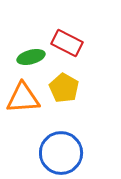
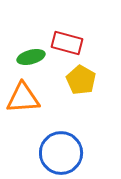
red rectangle: rotated 12 degrees counterclockwise
yellow pentagon: moved 17 px right, 8 px up
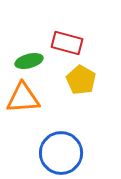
green ellipse: moved 2 px left, 4 px down
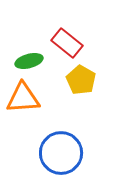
red rectangle: rotated 24 degrees clockwise
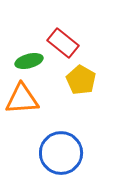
red rectangle: moved 4 px left
orange triangle: moved 1 px left, 1 px down
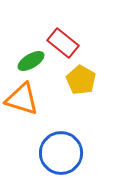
green ellipse: moved 2 px right; rotated 16 degrees counterclockwise
orange triangle: rotated 21 degrees clockwise
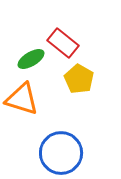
green ellipse: moved 2 px up
yellow pentagon: moved 2 px left, 1 px up
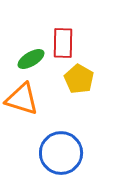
red rectangle: rotated 52 degrees clockwise
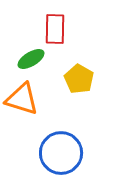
red rectangle: moved 8 px left, 14 px up
